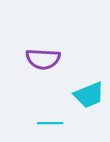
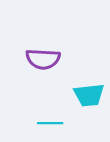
cyan trapezoid: rotated 16 degrees clockwise
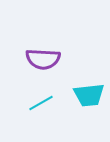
cyan line: moved 9 px left, 20 px up; rotated 30 degrees counterclockwise
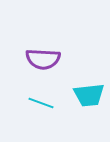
cyan line: rotated 50 degrees clockwise
